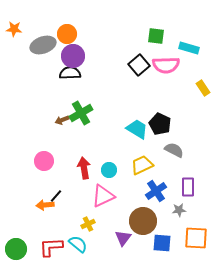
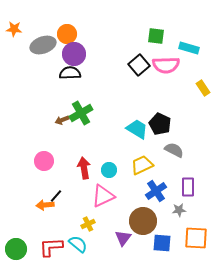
purple circle: moved 1 px right, 2 px up
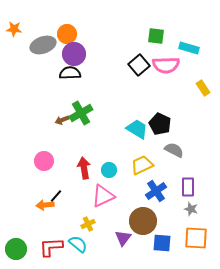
gray star: moved 12 px right, 1 px up; rotated 24 degrees clockwise
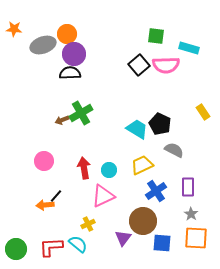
yellow rectangle: moved 24 px down
gray star: moved 5 px down; rotated 16 degrees clockwise
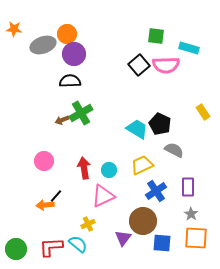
black semicircle: moved 8 px down
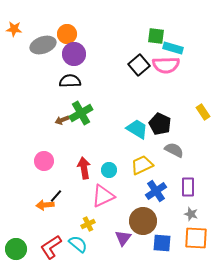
cyan rectangle: moved 16 px left
gray star: rotated 16 degrees counterclockwise
red L-shape: rotated 30 degrees counterclockwise
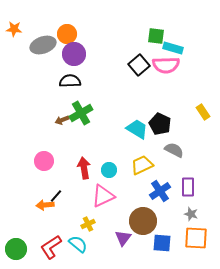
blue cross: moved 4 px right
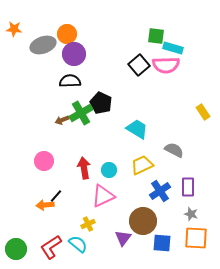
black pentagon: moved 59 px left, 21 px up
